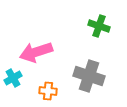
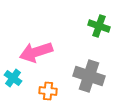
cyan cross: rotated 24 degrees counterclockwise
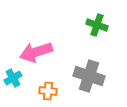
green cross: moved 2 px left, 1 px up
cyan cross: rotated 24 degrees clockwise
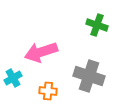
pink arrow: moved 5 px right
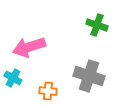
pink arrow: moved 12 px left, 5 px up
cyan cross: rotated 30 degrees counterclockwise
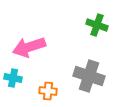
cyan cross: rotated 18 degrees counterclockwise
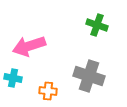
pink arrow: moved 1 px up
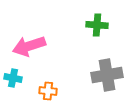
green cross: rotated 15 degrees counterclockwise
gray cross: moved 18 px right, 1 px up; rotated 28 degrees counterclockwise
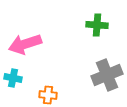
pink arrow: moved 4 px left, 2 px up
gray cross: rotated 12 degrees counterclockwise
orange cross: moved 4 px down
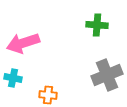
pink arrow: moved 2 px left, 1 px up
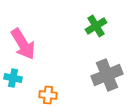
green cross: moved 1 px left, 1 px down; rotated 35 degrees counterclockwise
pink arrow: moved 1 px down; rotated 104 degrees counterclockwise
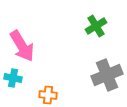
pink arrow: moved 1 px left, 2 px down
